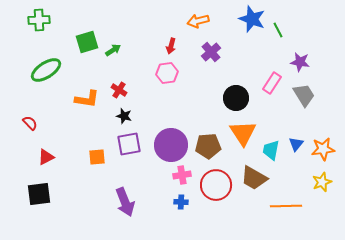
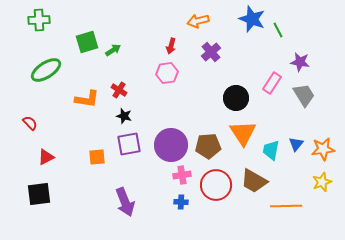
brown trapezoid: moved 3 px down
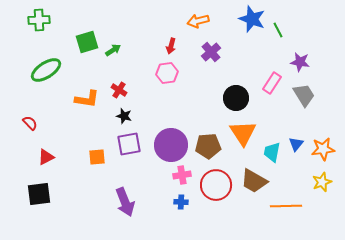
cyan trapezoid: moved 1 px right, 2 px down
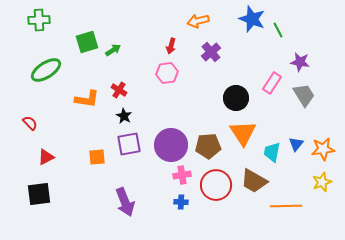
black star: rotated 14 degrees clockwise
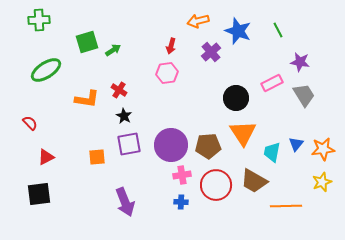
blue star: moved 14 px left, 12 px down
pink rectangle: rotated 30 degrees clockwise
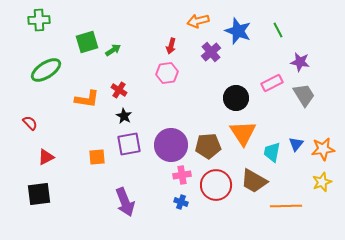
blue cross: rotated 16 degrees clockwise
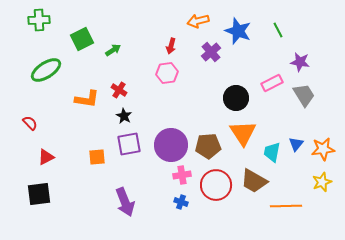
green square: moved 5 px left, 3 px up; rotated 10 degrees counterclockwise
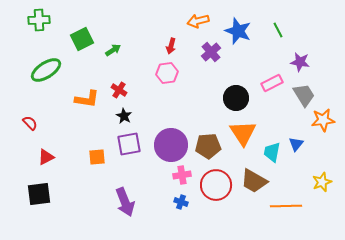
orange star: moved 29 px up
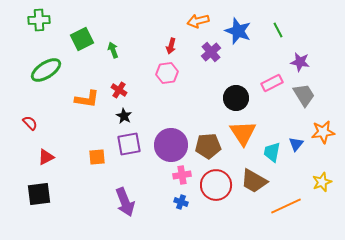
green arrow: rotated 77 degrees counterclockwise
orange star: moved 12 px down
orange line: rotated 24 degrees counterclockwise
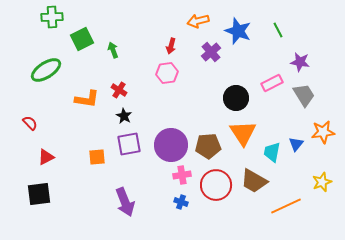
green cross: moved 13 px right, 3 px up
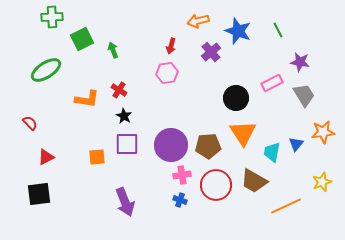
purple square: moved 2 px left; rotated 10 degrees clockwise
blue cross: moved 1 px left, 2 px up
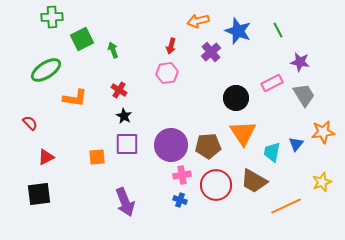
orange L-shape: moved 12 px left, 1 px up
